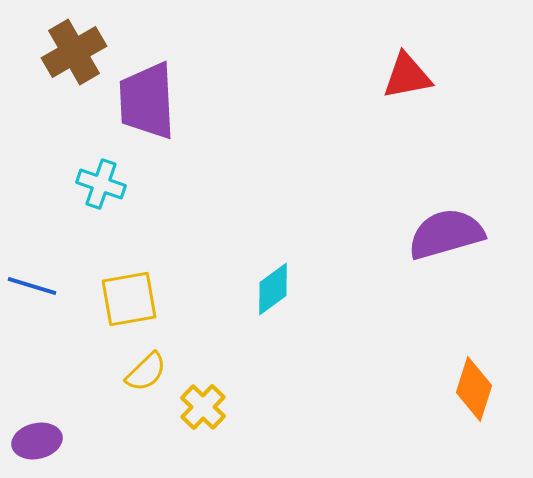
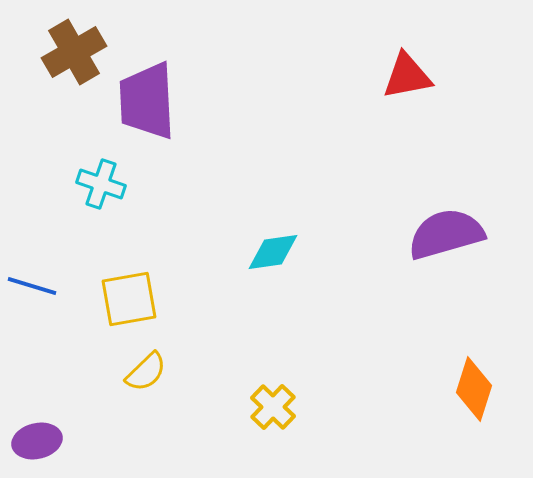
cyan diamond: moved 37 px up; rotated 28 degrees clockwise
yellow cross: moved 70 px right
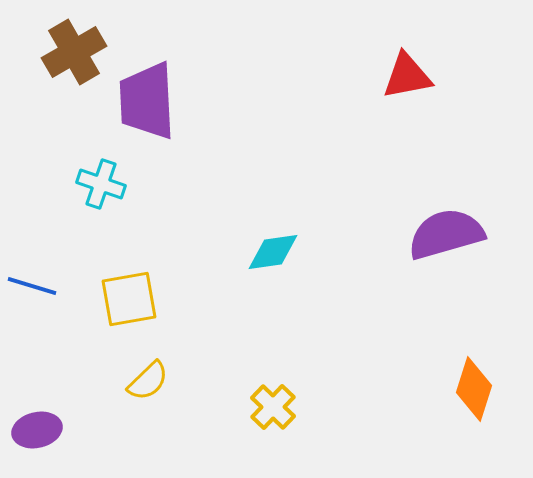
yellow semicircle: moved 2 px right, 9 px down
purple ellipse: moved 11 px up
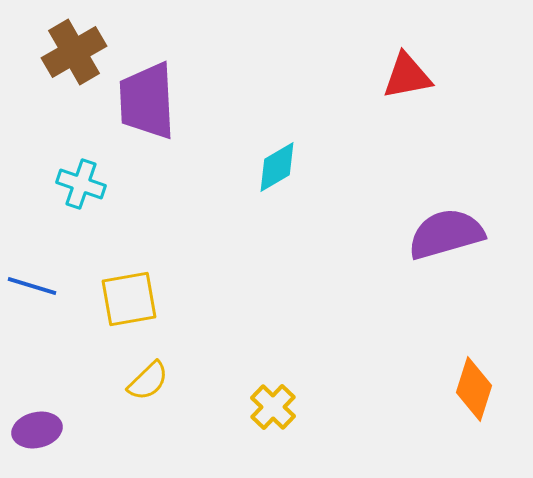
cyan cross: moved 20 px left
cyan diamond: moved 4 px right, 85 px up; rotated 22 degrees counterclockwise
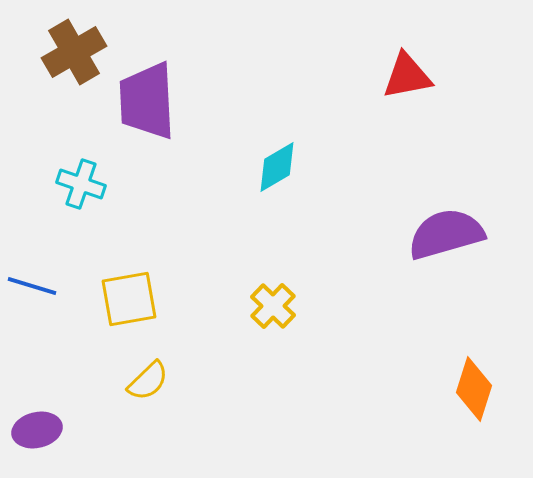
yellow cross: moved 101 px up
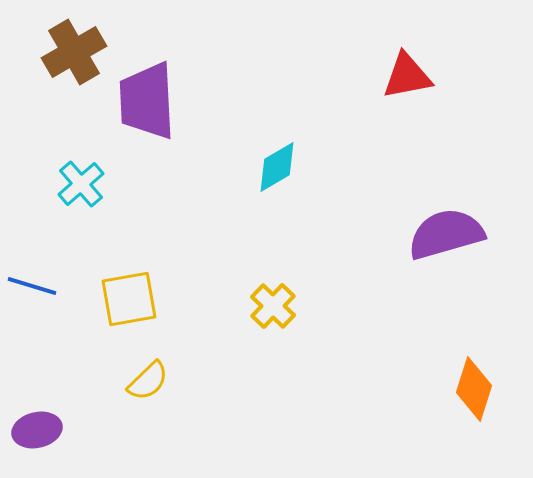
cyan cross: rotated 30 degrees clockwise
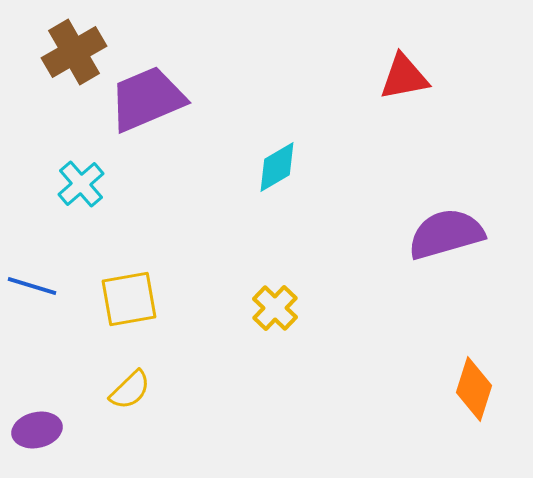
red triangle: moved 3 px left, 1 px down
purple trapezoid: moved 2 px up; rotated 70 degrees clockwise
yellow cross: moved 2 px right, 2 px down
yellow semicircle: moved 18 px left, 9 px down
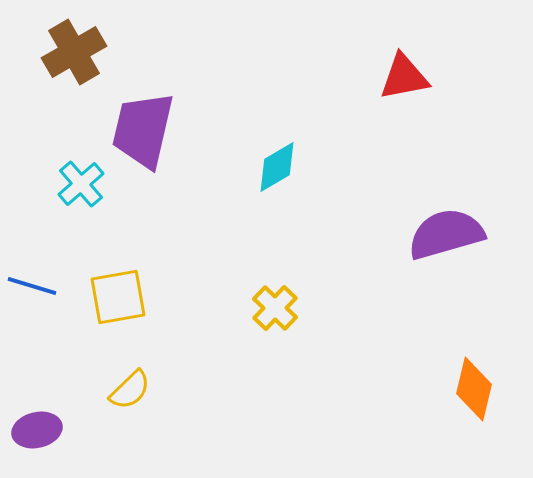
purple trapezoid: moved 4 px left, 31 px down; rotated 54 degrees counterclockwise
yellow square: moved 11 px left, 2 px up
orange diamond: rotated 4 degrees counterclockwise
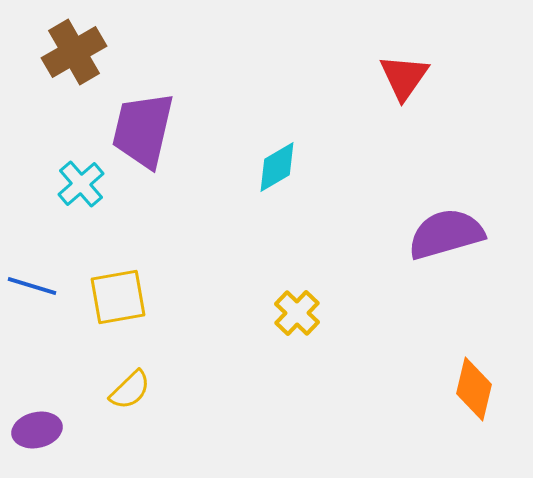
red triangle: rotated 44 degrees counterclockwise
yellow cross: moved 22 px right, 5 px down
